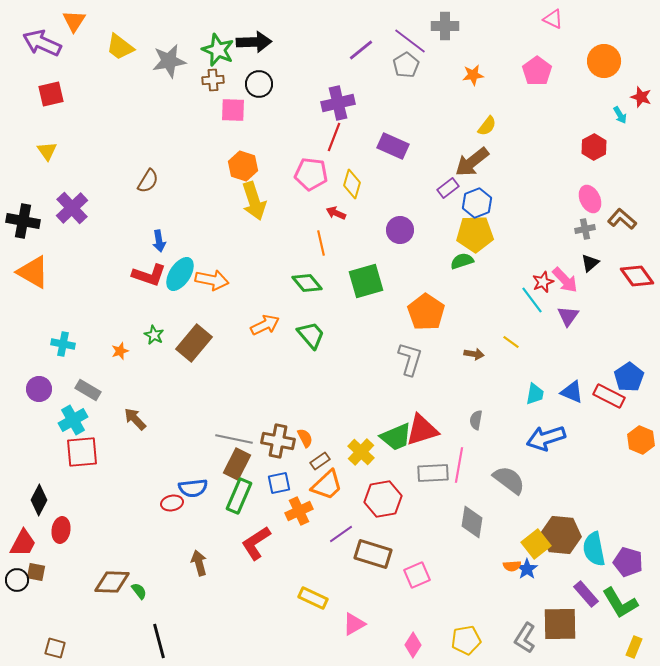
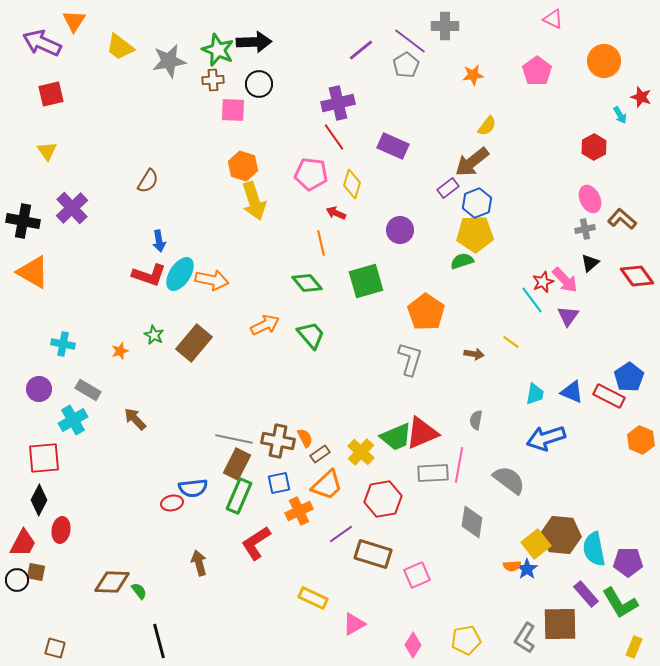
red line at (334, 137): rotated 56 degrees counterclockwise
red triangle at (422, 430): moved 3 px down; rotated 6 degrees counterclockwise
red square at (82, 452): moved 38 px left, 6 px down
brown rectangle at (320, 461): moved 7 px up
purple pentagon at (628, 562): rotated 16 degrees counterclockwise
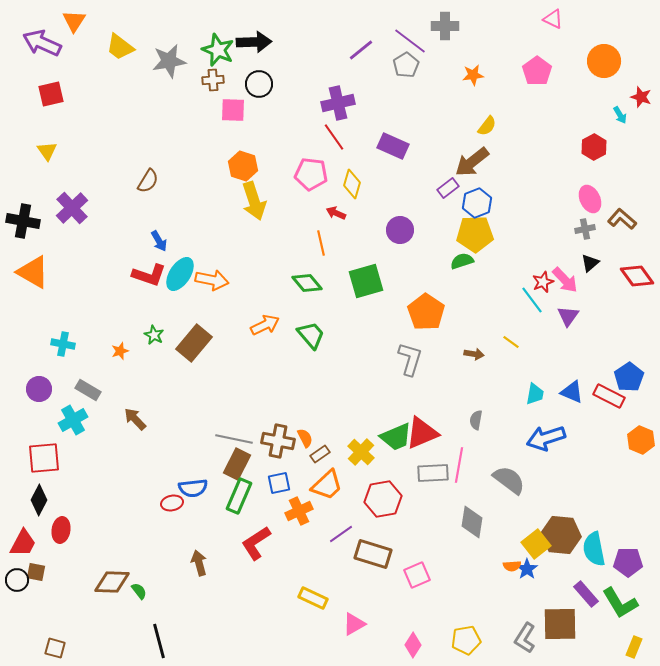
blue arrow at (159, 241): rotated 20 degrees counterclockwise
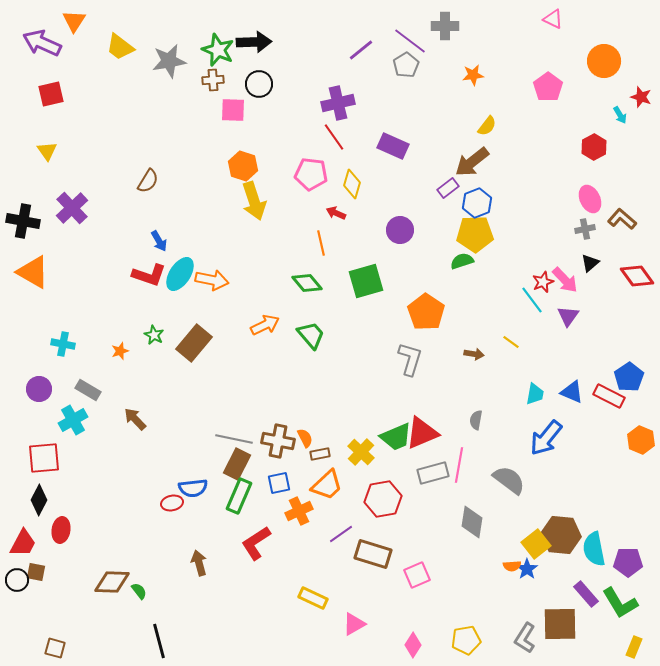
pink pentagon at (537, 71): moved 11 px right, 16 px down
blue arrow at (546, 438): rotated 33 degrees counterclockwise
brown rectangle at (320, 454): rotated 24 degrees clockwise
gray rectangle at (433, 473): rotated 12 degrees counterclockwise
